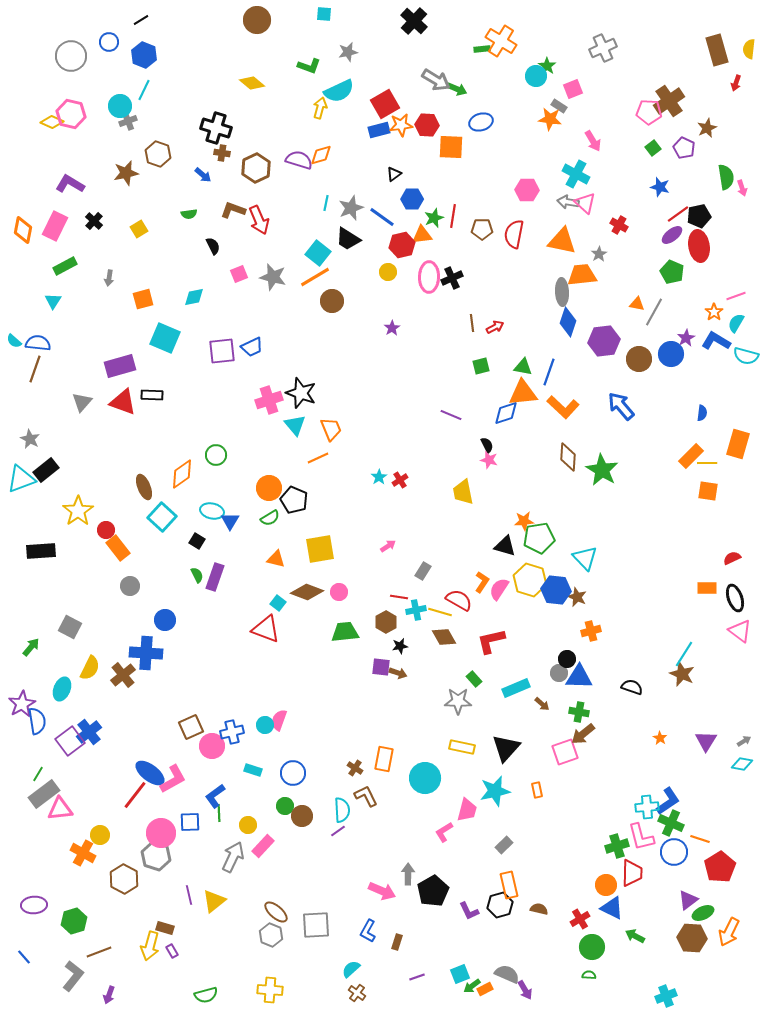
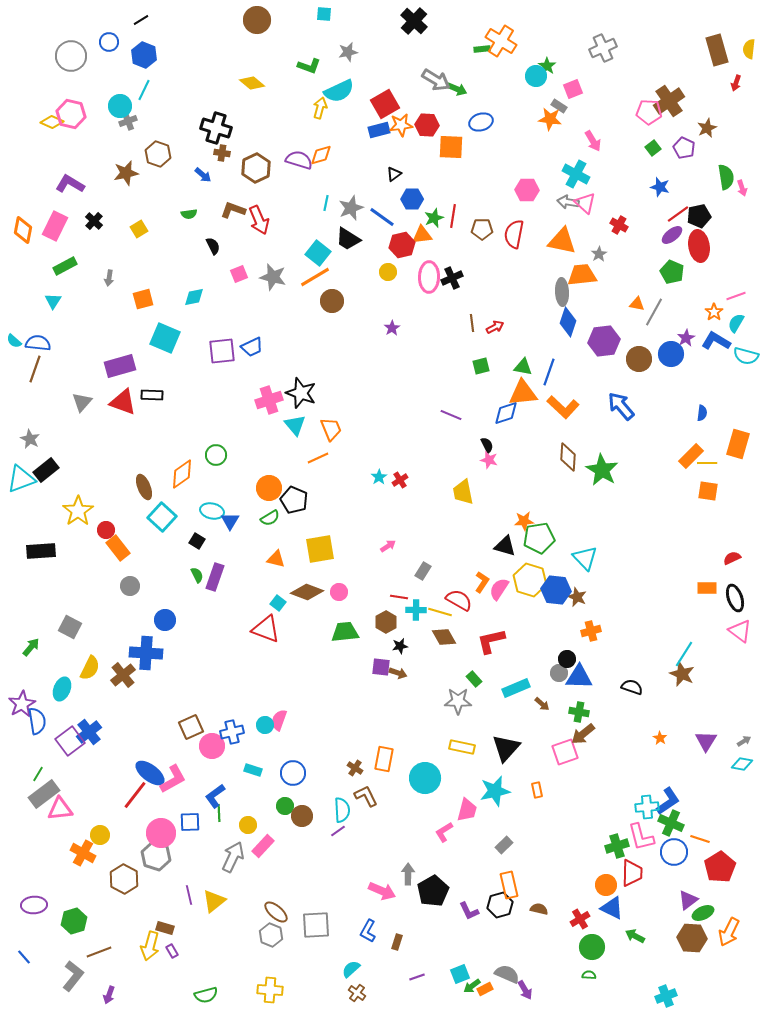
cyan cross at (416, 610): rotated 12 degrees clockwise
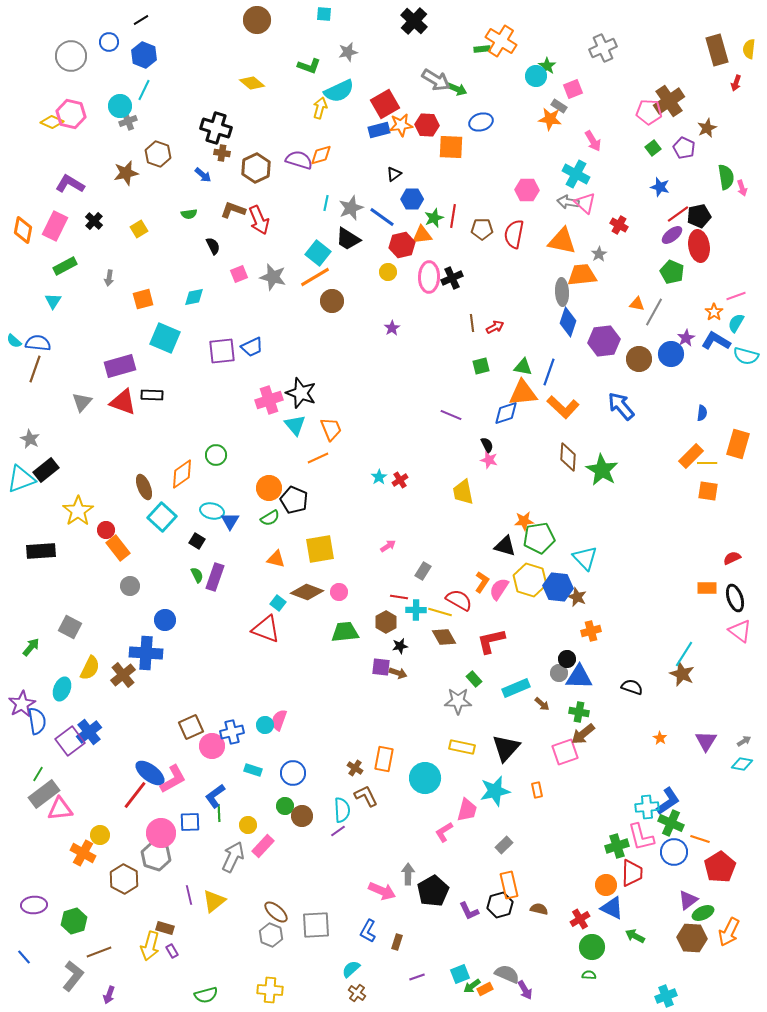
blue hexagon at (556, 590): moved 2 px right, 3 px up
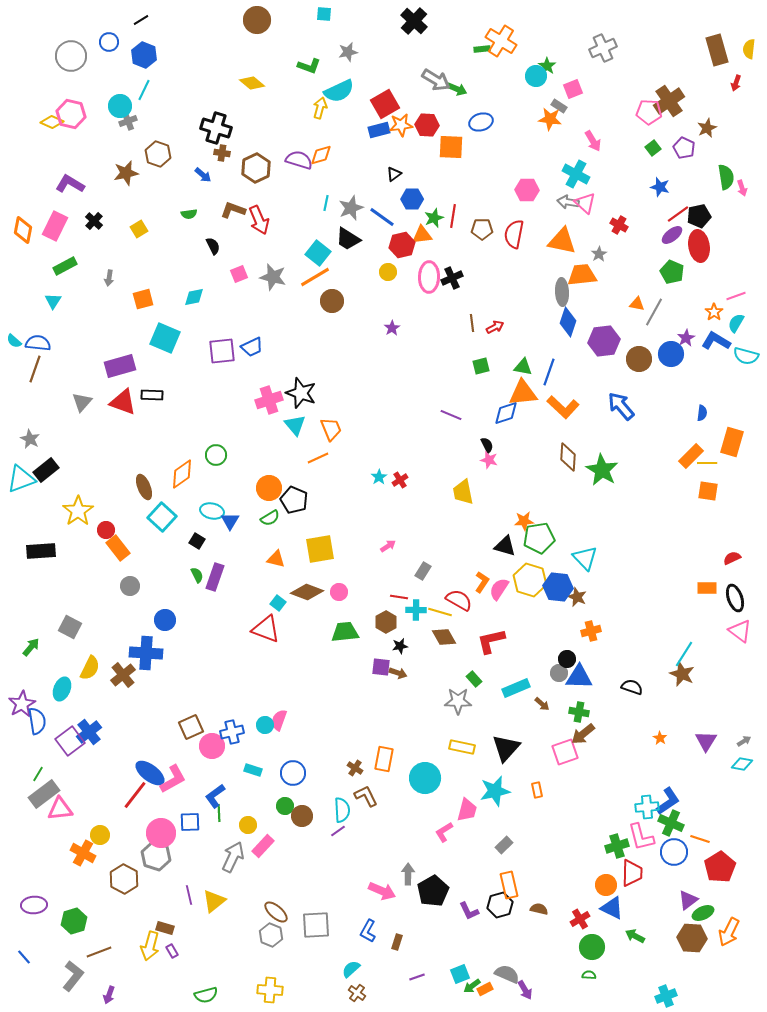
orange rectangle at (738, 444): moved 6 px left, 2 px up
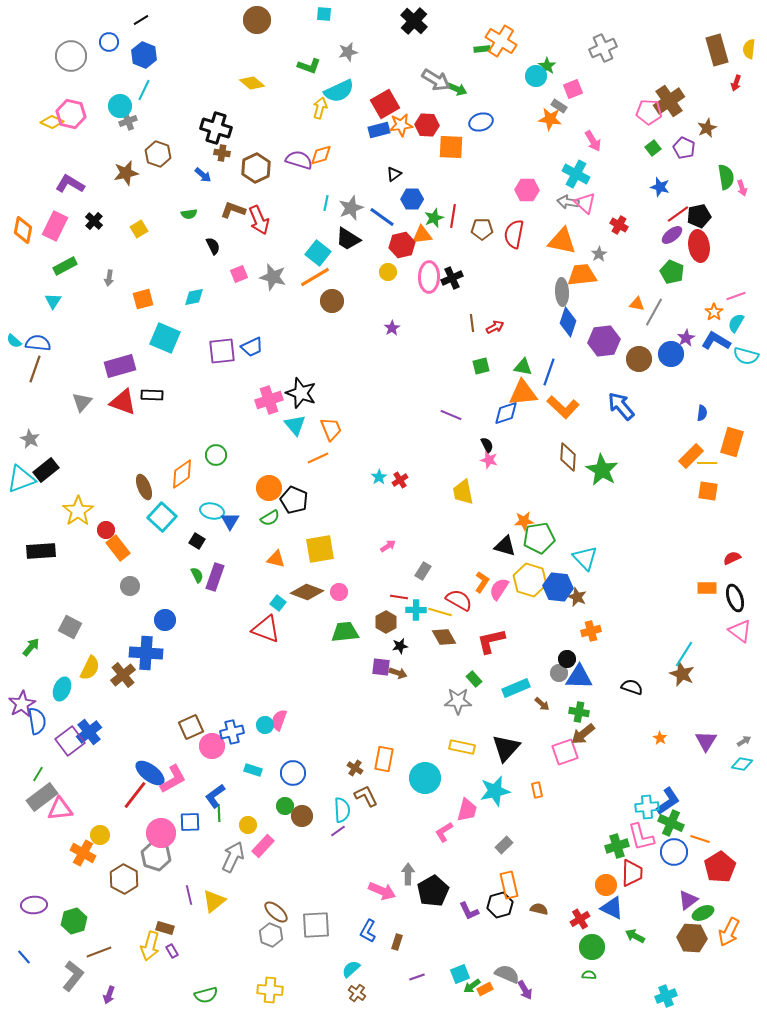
gray rectangle at (44, 794): moved 2 px left, 3 px down
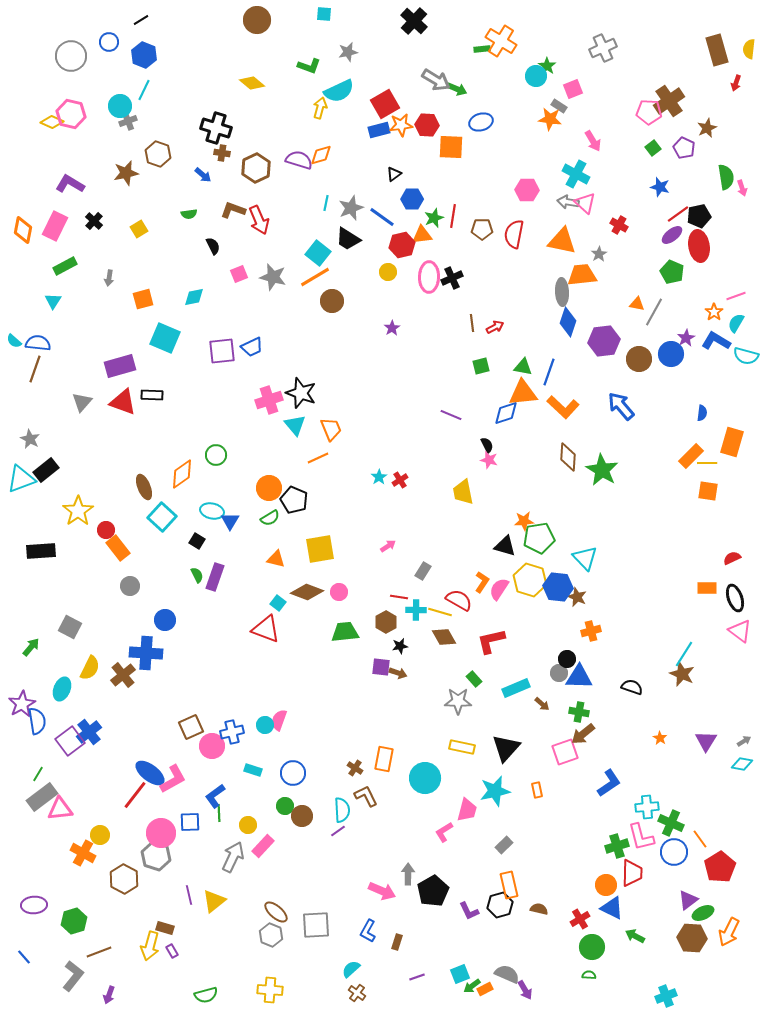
blue L-shape at (668, 801): moved 59 px left, 18 px up
orange line at (700, 839): rotated 36 degrees clockwise
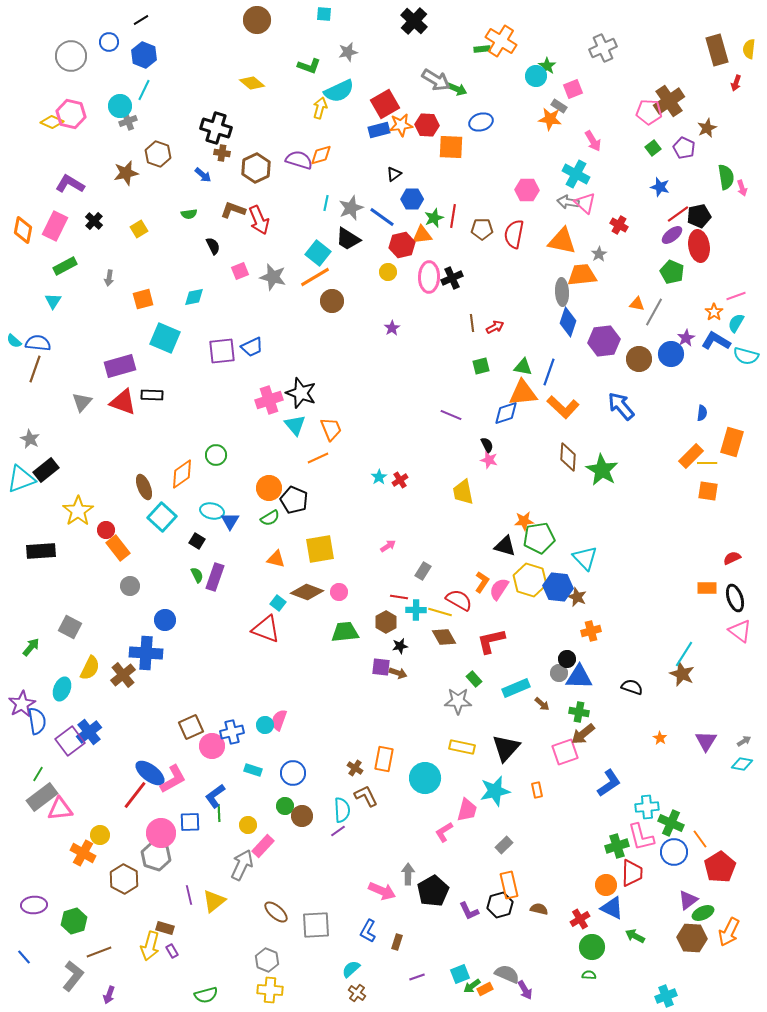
pink square at (239, 274): moved 1 px right, 3 px up
gray arrow at (233, 857): moved 9 px right, 8 px down
gray hexagon at (271, 935): moved 4 px left, 25 px down
